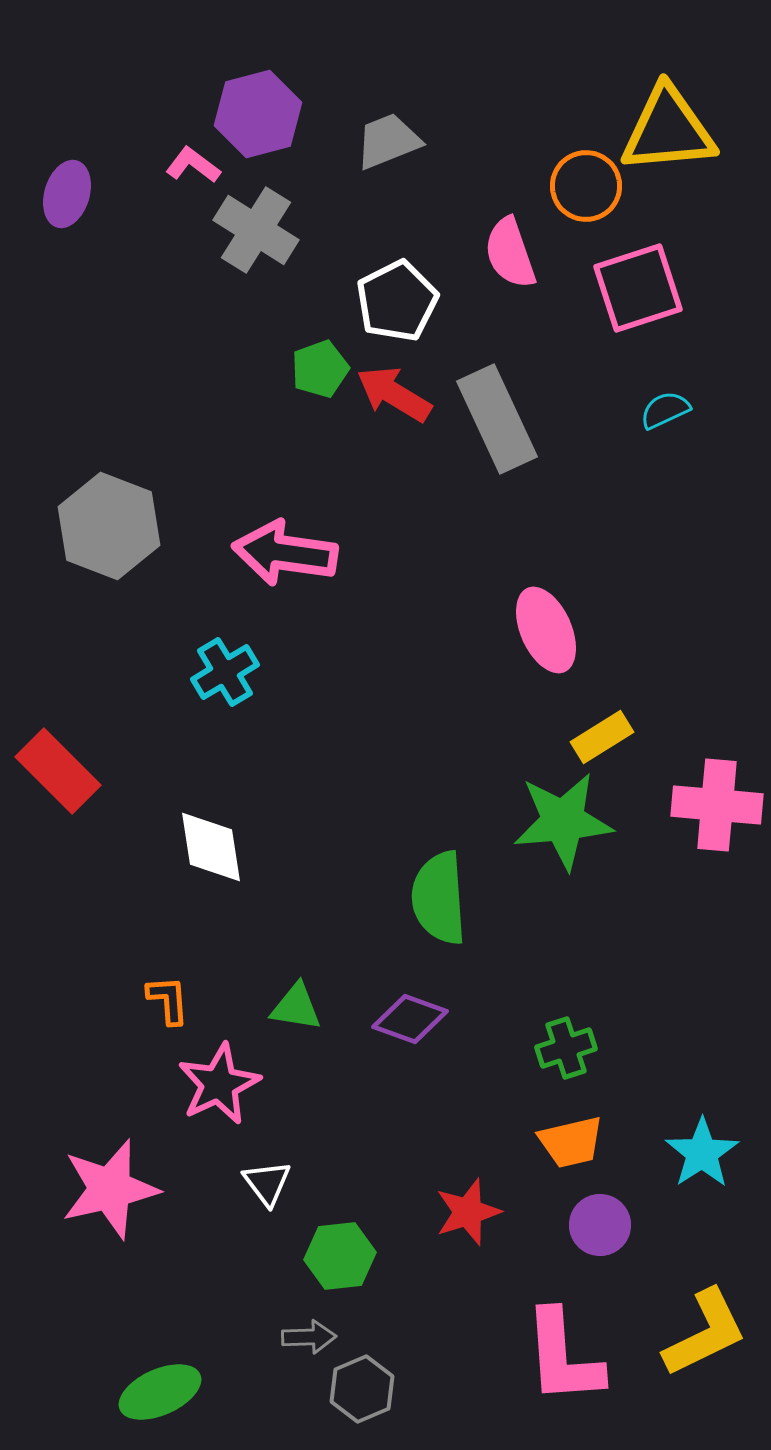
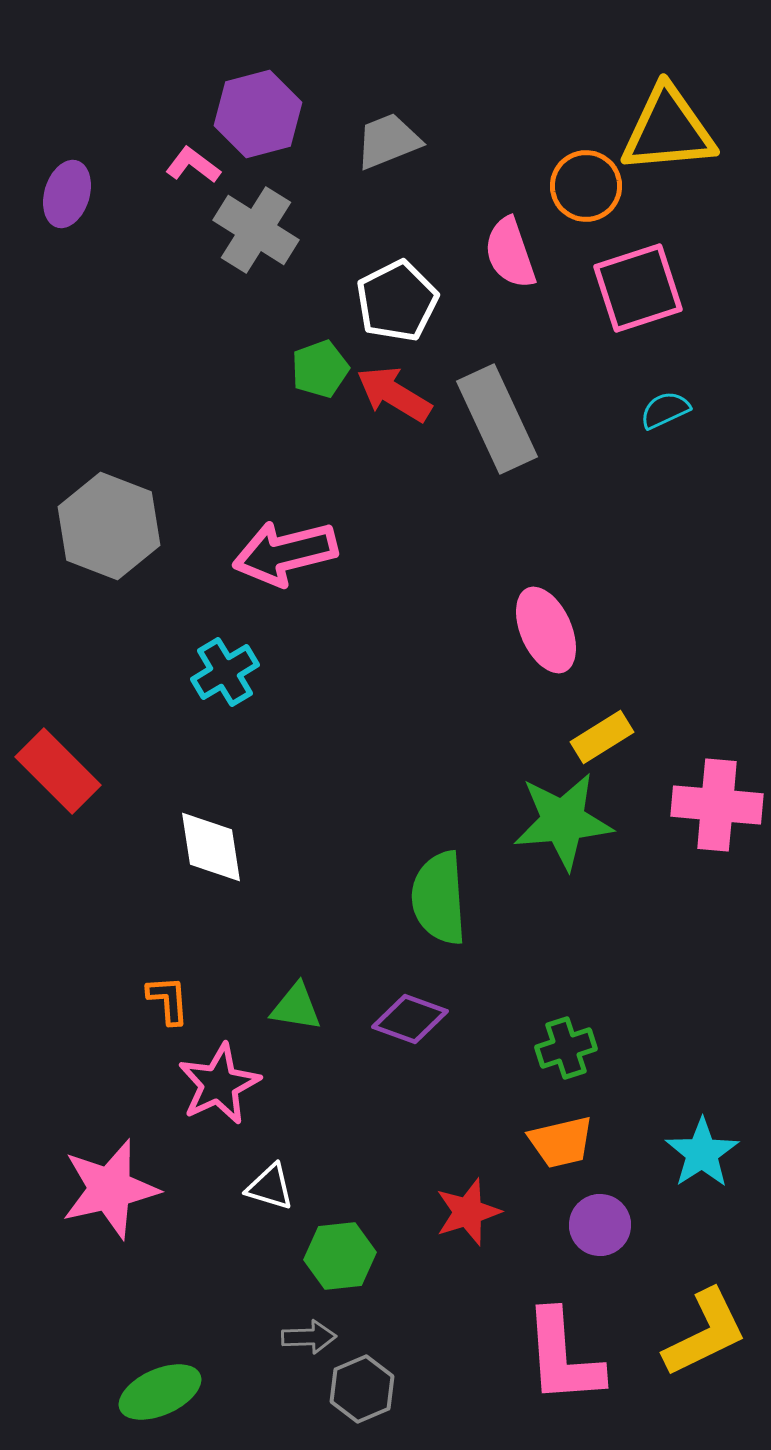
pink arrow at (285, 553): rotated 22 degrees counterclockwise
orange trapezoid at (571, 1142): moved 10 px left
white triangle at (267, 1183): moved 3 px right, 4 px down; rotated 36 degrees counterclockwise
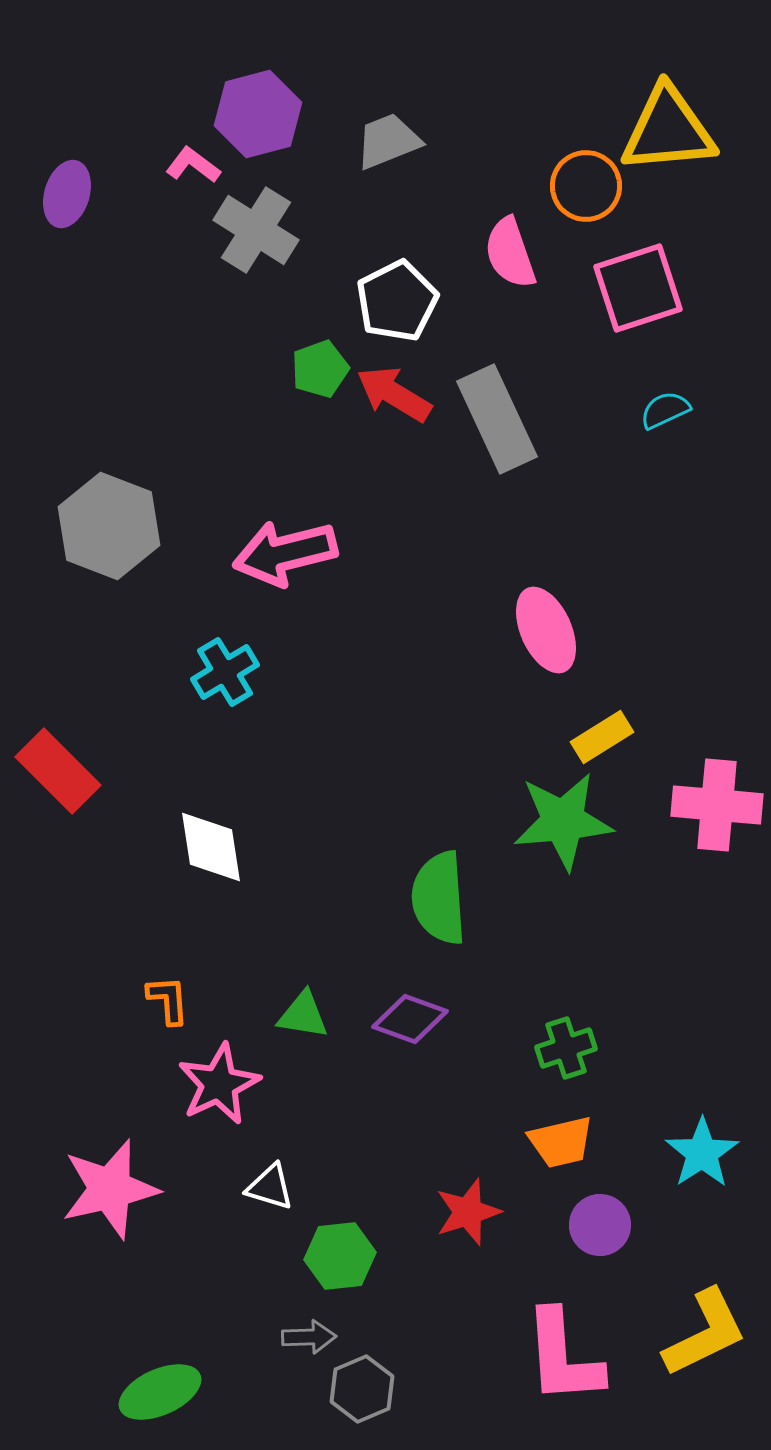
green triangle at (296, 1007): moved 7 px right, 8 px down
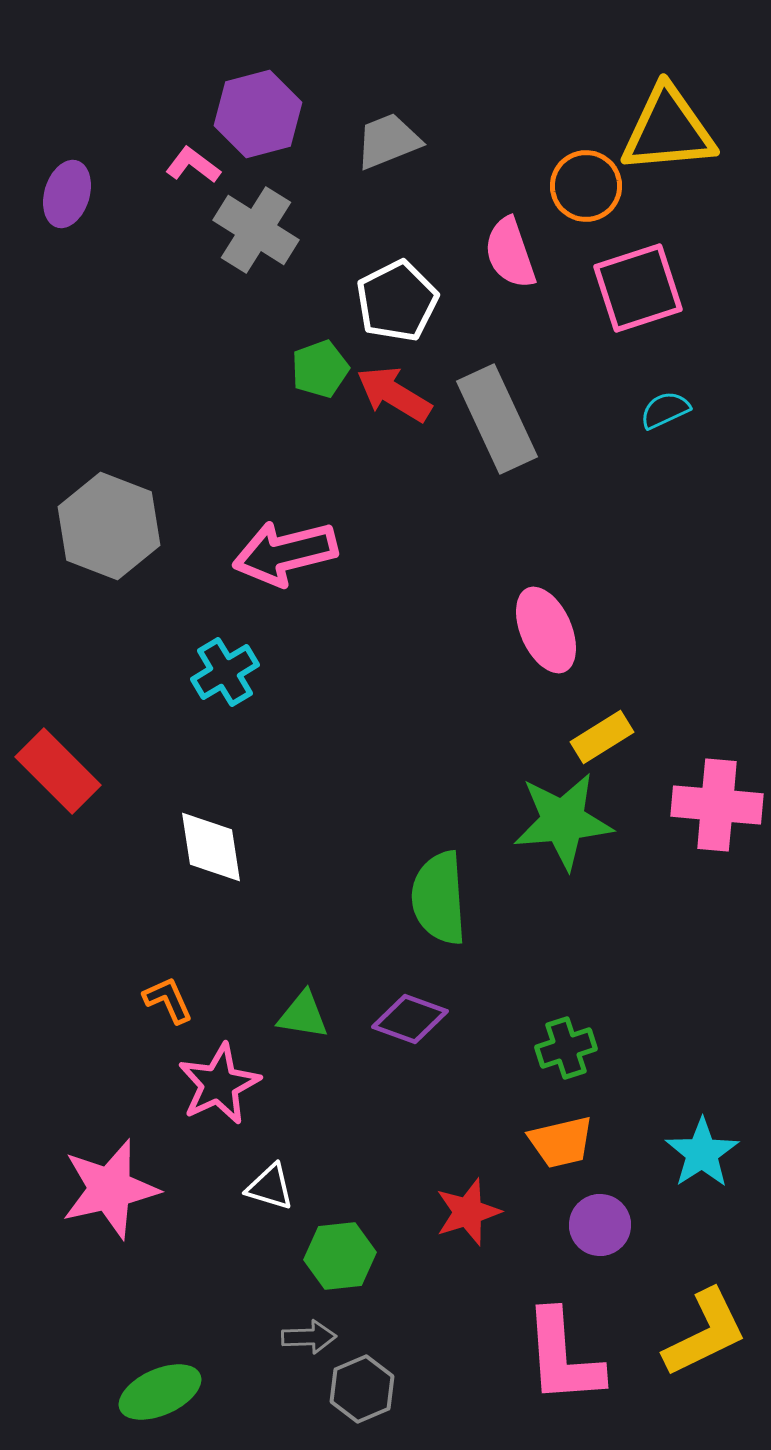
orange L-shape at (168, 1000): rotated 20 degrees counterclockwise
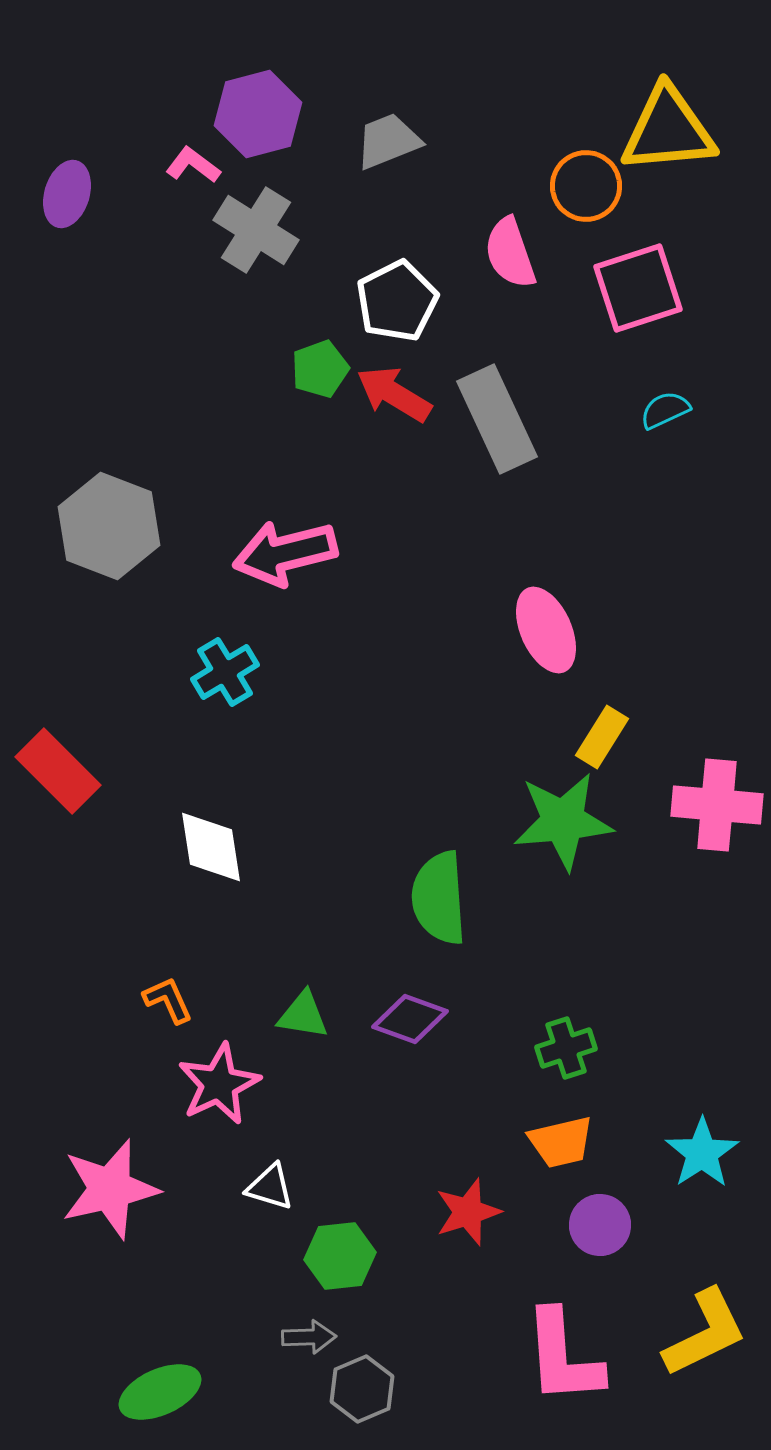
yellow rectangle at (602, 737): rotated 26 degrees counterclockwise
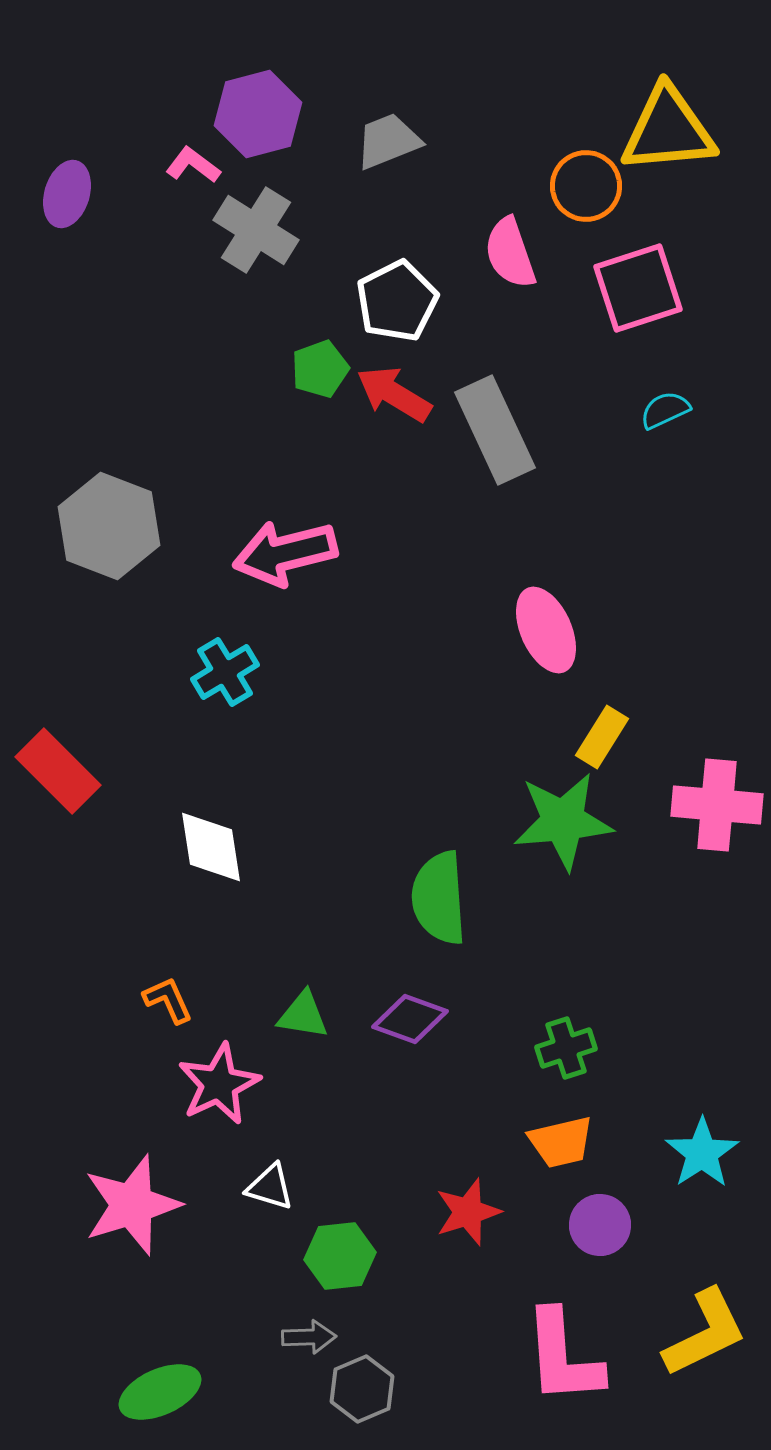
gray rectangle at (497, 419): moved 2 px left, 11 px down
pink star at (110, 1189): moved 22 px right, 16 px down; rotated 4 degrees counterclockwise
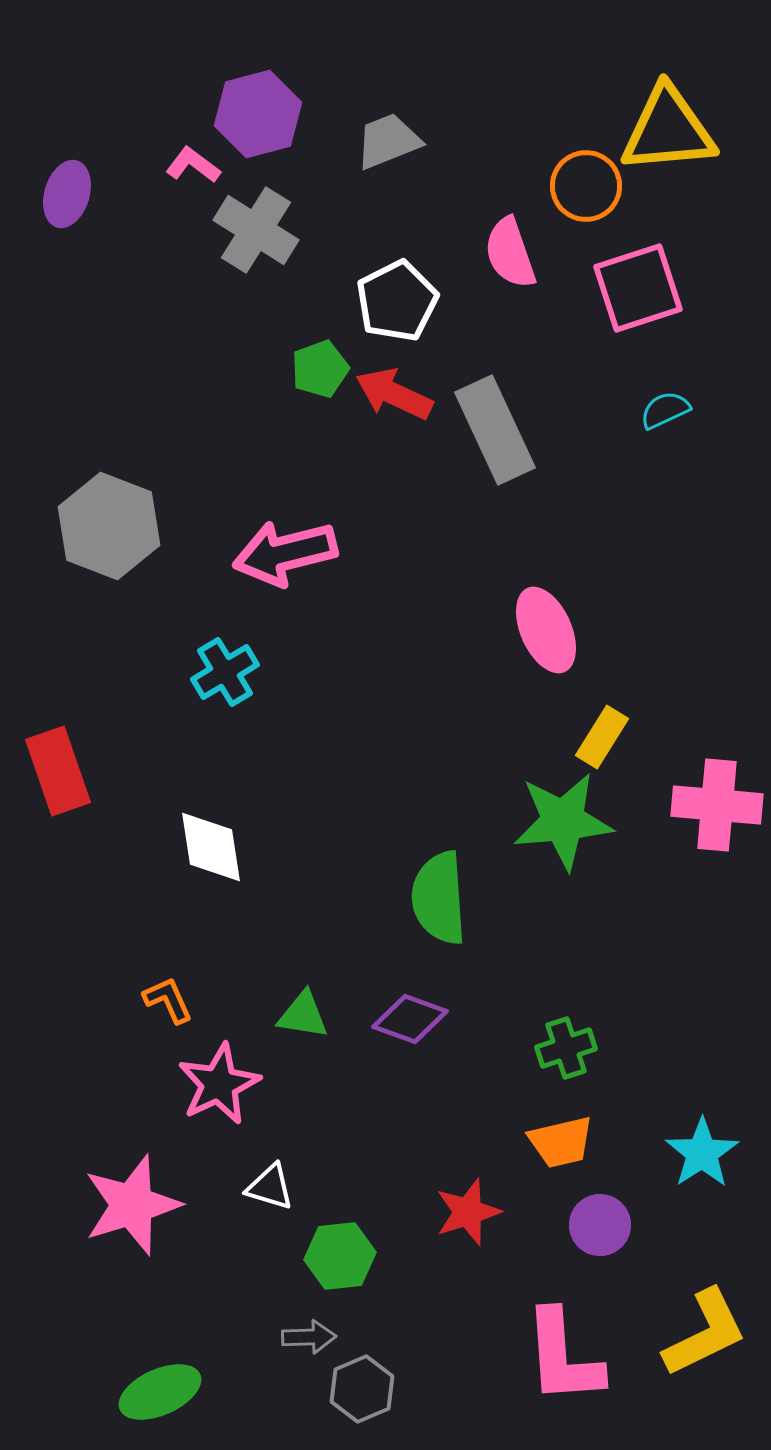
red arrow at (394, 394): rotated 6 degrees counterclockwise
red rectangle at (58, 771): rotated 26 degrees clockwise
